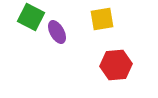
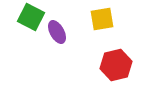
red hexagon: rotated 8 degrees counterclockwise
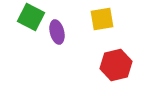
purple ellipse: rotated 15 degrees clockwise
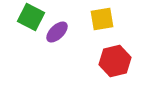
purple ellipse: rotated 60 degrees clockwise
red hexagon: moved 1 px left, 4 px up
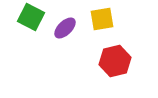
purple ellipse: moved 8 px right, 4 px up
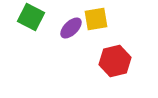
yellow square: moved 6 px left
purple ellipse: moved 6 px right
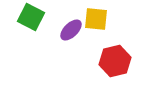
yellow square: rotated 15 degrees clockwise
purple ellipse: moved 2 px down
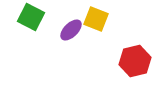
yellow square: rotated 15 degrees clockwise
red hexagon: moved 20 px right
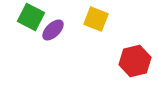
purple ellipse: moved 18 px left
